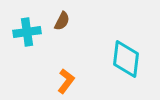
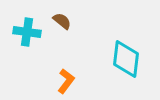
brown semicircle: rotated 78 degrees counterclockwise
cyan cross: rotated 16 degrees clockwise
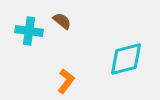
cyan cross: moved 2 px right, 1 px up
cyan diamond: rotated 69 degrees clockwise
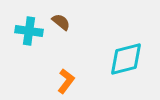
brown semicircle: moved 1 px left, 1 px down
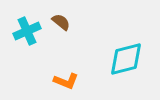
cyan cross: moved 2 px left; rotated 32 degrees counterclockwise
orange L-shape: rotated 75 degrees clockwise
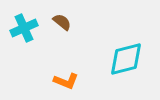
brown semicircle: moved 1 px right
cyan cross: moved 3 px left, 3 px up
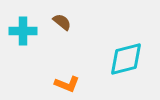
cyan cross: moved 1 px left, 3 px down; rotated 24 degrees clockwise
orange L-shape: moved 1 px right, 3 px down
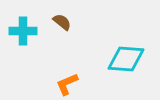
cyan diamond: rotated 18 degrees clockwise
orange L-shape: rotated 135 degrees clockwise
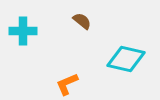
brown semicircle: moved 20 px right, 1 px up
cyan diamond: rotated 9 degrees clockwise
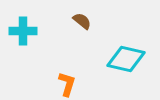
orange L-shape: rotated 130 degrees clockwise
